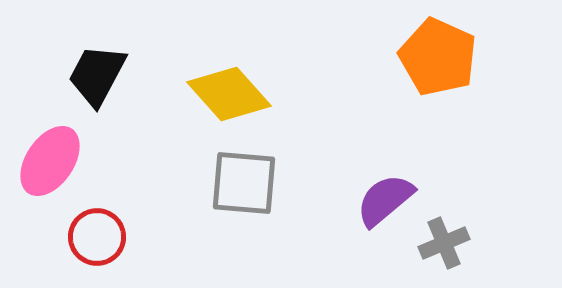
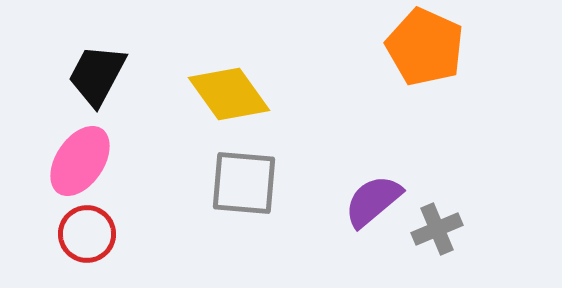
orange pentagon: moved 13 px left, 10 px up
yellow diamond: rotated 6 degrees clockwise
pink ellipse: moved 30 px right
purple semicircle: moved 12 px left, 1 px down
red circle: moved 10 px left, 3 px up
gray cross: moved 7 px left, 14 px up
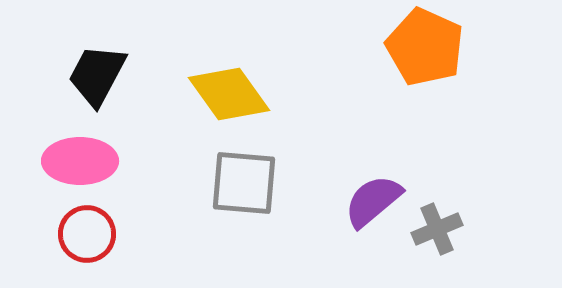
pink ellipse: rotated 56 degrees clockwise
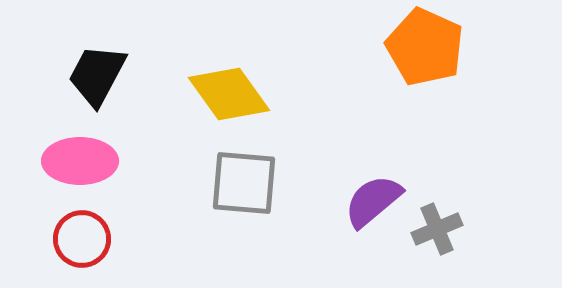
red circle: moved 5 px left, 5 px down
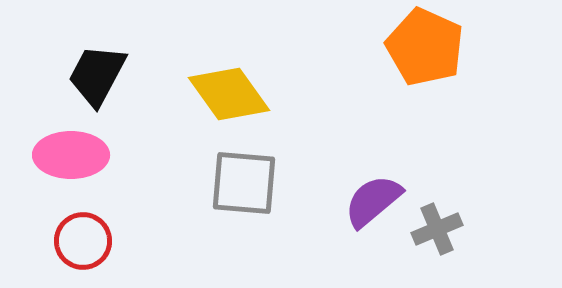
pink ellipse: moved 9 px left, 6 px up
red circle: moved 1 px right, 2 px down
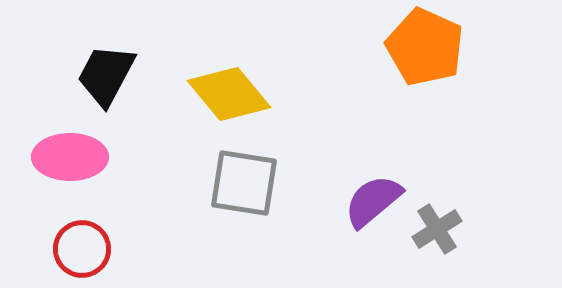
black trapezoid: moved 9 px right
yellow diamond: rotated 4 degrees counterclockwise
pink ellipse: moved 1 px left, 2 px down
gray square: rotated 4 degrees clockwise
gray cross: rotated 9 degrees counterclockwise
red circle: moved 1 px left, 8 px down
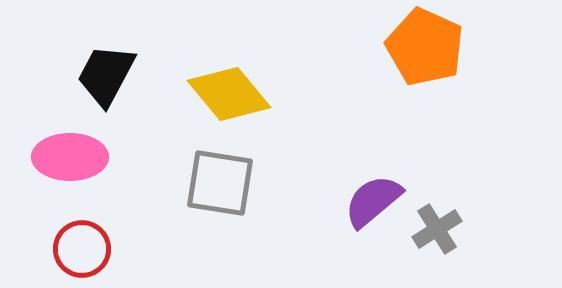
gray square: moved 24 px left
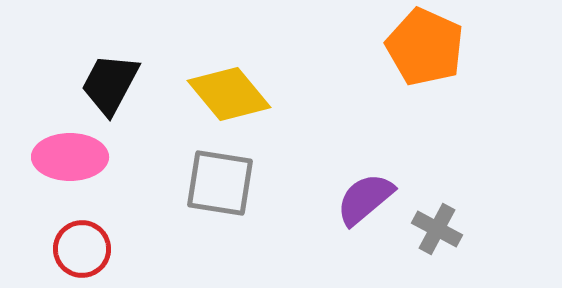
black trapezoid: moved 4 px right, 9 px down
purple semicircle: moved 8 px left, 2 px up
gray cross: rotated 30 degrees counterclockwise
